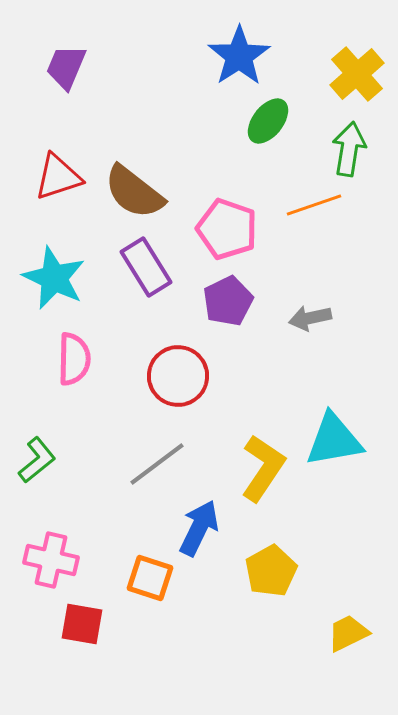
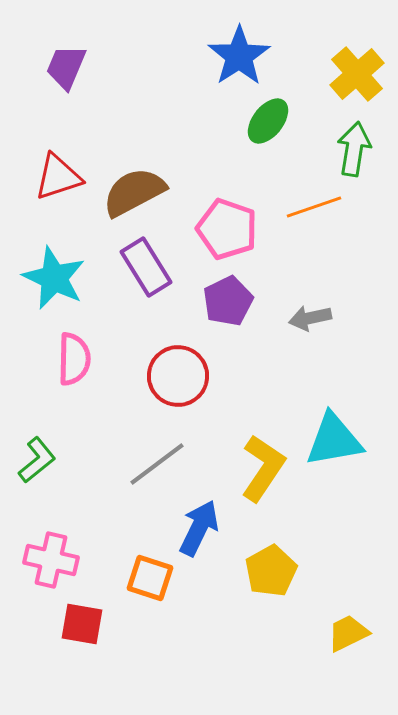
green arrow: moved 5 px right
brown semicircle: rotated 114 degrees clockwise
orange line: moved 2 px down
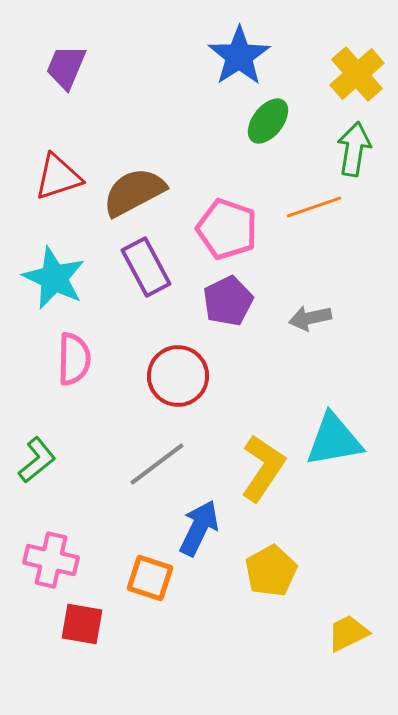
purple rectangle: rotated 4 degrees clockwise
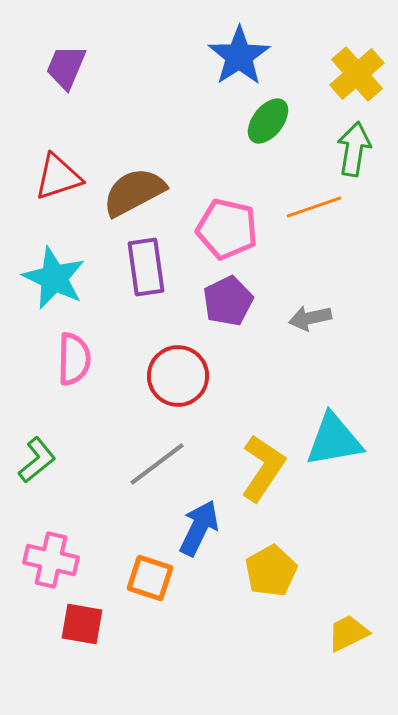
pink pentagon: rotated 6 degrees counterclockwise
purple rectangle: rotated 20 degrees clockwise
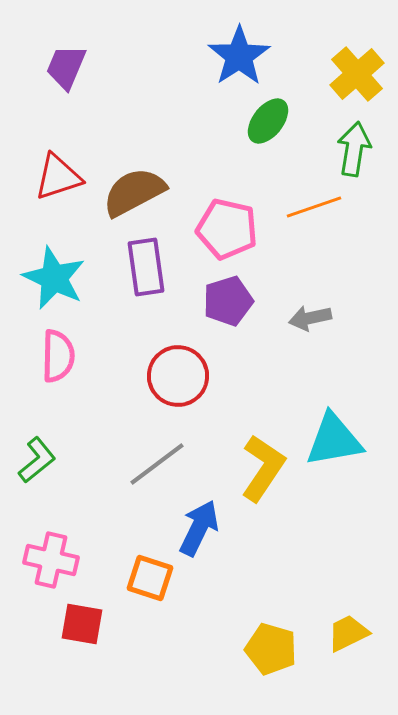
purple pentagon: rotated 9 degrees clockwise
pink semicircle: moved 16 px left, 3 px up
yellow pentagon: moved 78 px down; rotated 27 degrees counterclockwise
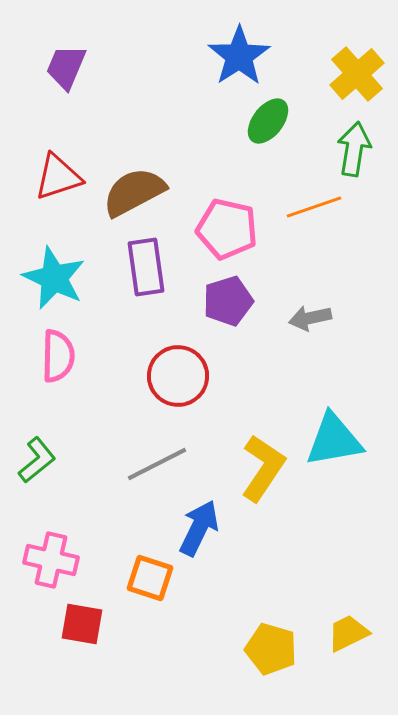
gray line: rotated 10 degrees clockwise
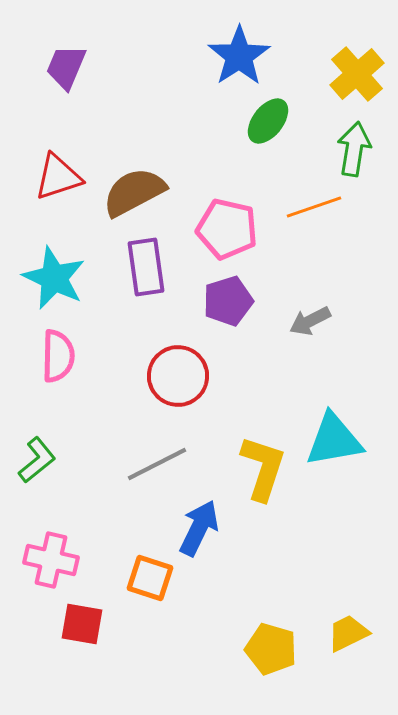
gray arrow: moved 3 px down; rotated 15 degrees counterclockwise
yellow L-shape: rotated 16 degrees counterclockwise
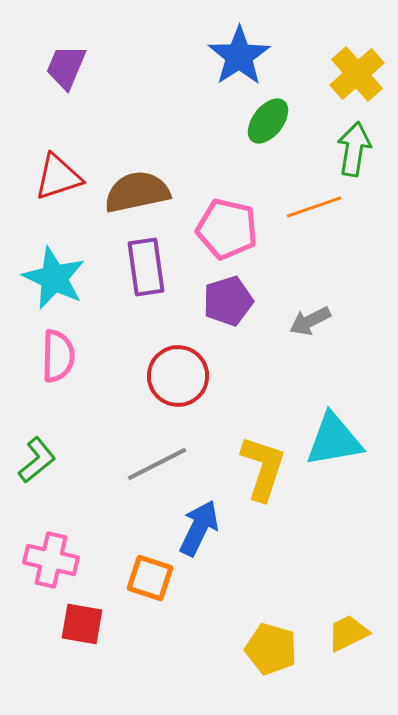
brown semicircle: moved 3 px right; rotated 16 degrees clockwise
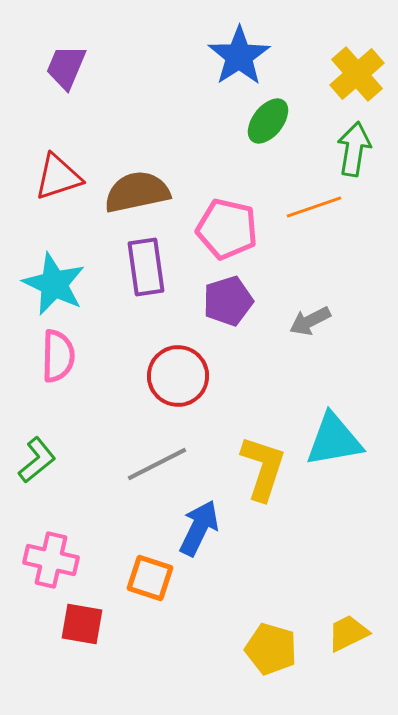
cyan star: moved 6 px down
